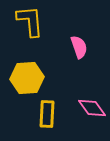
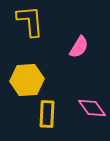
pink semicircle: rotated 50 degrees clockwise
yellow hexagon: moved 2 px down
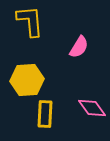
yellow rectangle: moved 2 px left
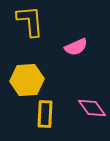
pink semicircle: moved 3 px left; rotated 35 degrees clockwise
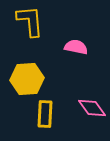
pink semicircle: rotated 145 degrees counterclockwise
yellow hexagon: moved 1 px up
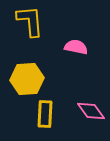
pink diamond: moved 1 px left, 3 px down
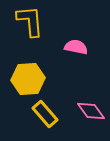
yellow hexagon: moved 1 px right
yellow rectangle: rotated 44 degrees counterclockwise
